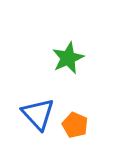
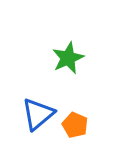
blue triangle: rotated 33 degrees clockwise
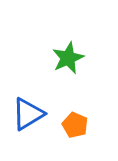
blue triangle: moved 10 px left; rotated 9 degrees clockwise
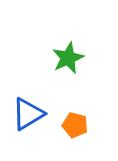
orange pentagon: rotated 10 degrees counterclockwise
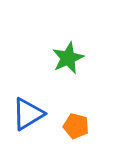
orange pentagon: moved 1 px right, 1 px down
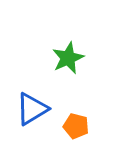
blue triangle: moved 4 px right, 5 px up
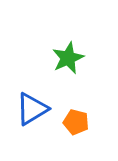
orange pentagon: moved 4 px up
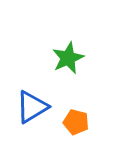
blue triangle: moved 2 px up
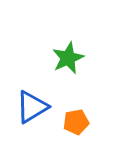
orange pentagon: rotated 25 degrees counterclockwise
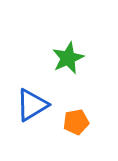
blue triangle: moved 2 px up
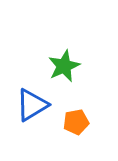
green star: moved 4 px left, 8 px down
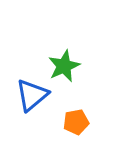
blue triangle: moved 10 px up; rotated 9 degrees counterclockwise
